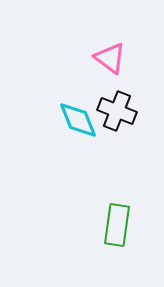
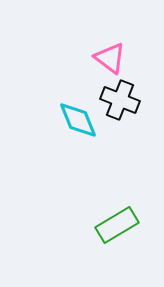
black cross: moved 3 px right, 11 px up
green rectangle: rotated 51 degrees clockwise
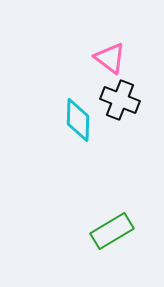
cyan diamond: rotated 24 degrees clockwise
green rectangle: moved 5 px left, 6 px down
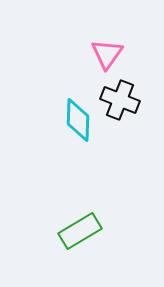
pink triangle: moved 3 px left, 4 px up; rotated 28 degrees clockwise
green rectangle: moved 32 px left
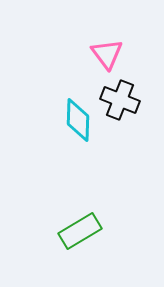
pink triangle: rotated 12 degrees counterclockwise
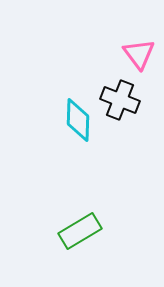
pink triangle: moved 32 px right
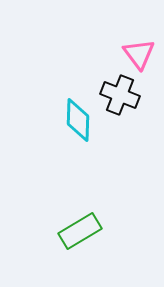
black cross: moved 5 px up
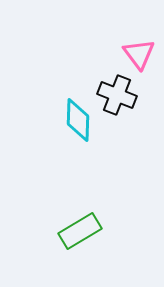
black cross: moved 3 px left
